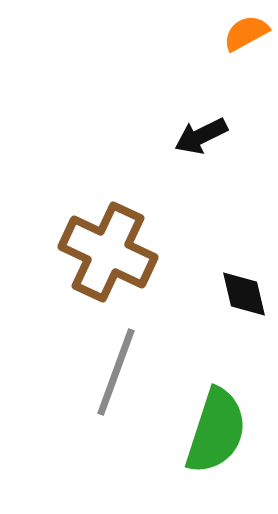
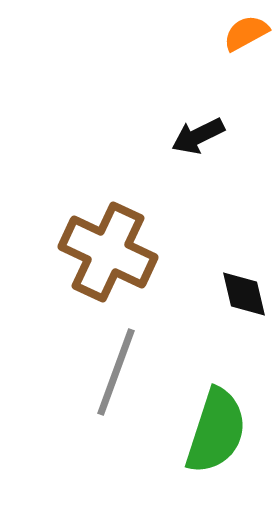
black arrow: moved 3 px left
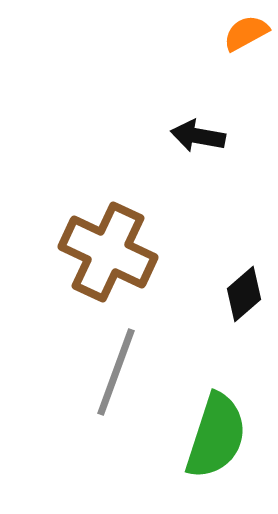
black arrow: rotated 36 degrees clockwise
black diamond: rotated 62 degrees clockwise
green semicircle: moved 5 px down
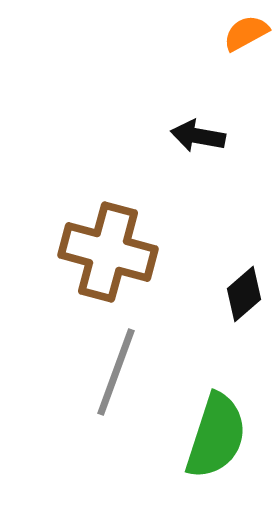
brown cross: rotated 10 degrees counterclockwise
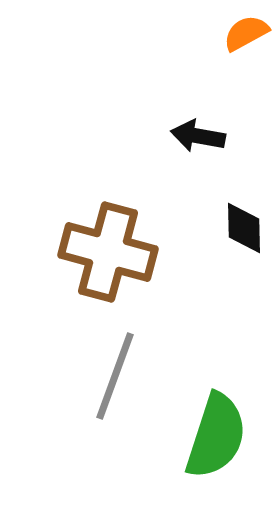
black diamond: moved 66 px up; rotated 50 degrees counterclockwise
gray line: moved 1 px left, 4 px down
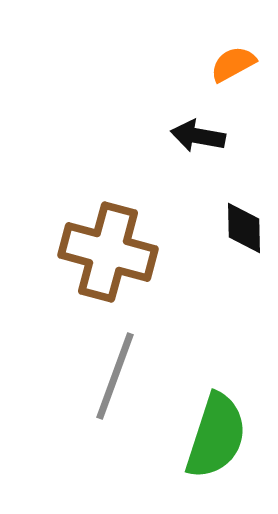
orange semicircle: moved 13 px left, 31 px down
